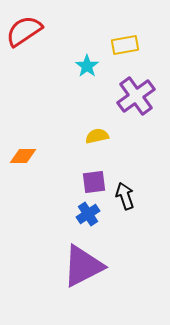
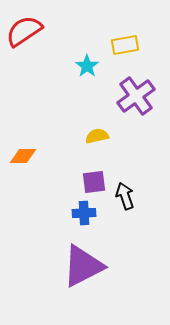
blue cross: moved 4 px left, 1 px up; rotated 30 degrees clockwise
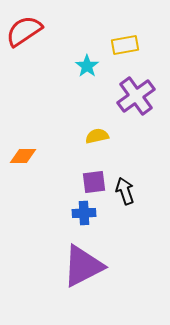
black arrow: moved 5 px up
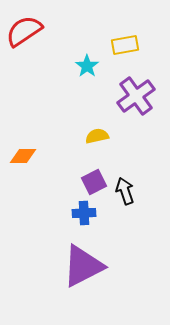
purple square: rotated 20 degrees counterclockwise
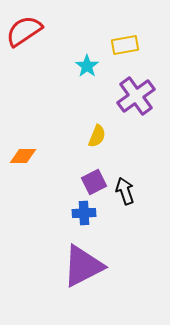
yellow semicircle: rotated 125 degrees clockwise
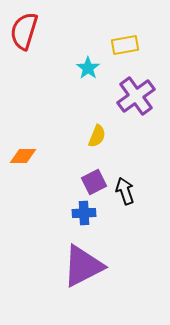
red semicircle: rotated 39 degrees counterclockwise
cyan star: moved 1 px right, 2 px down
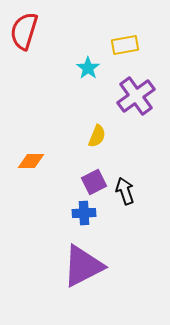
orange diamond: moved 8 px right, 5 px down
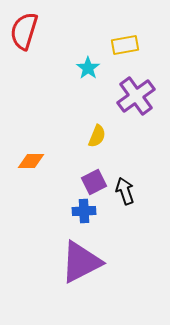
blue cross: moved 2 px up
purple triangle: moved 2 px left, 4 px up
